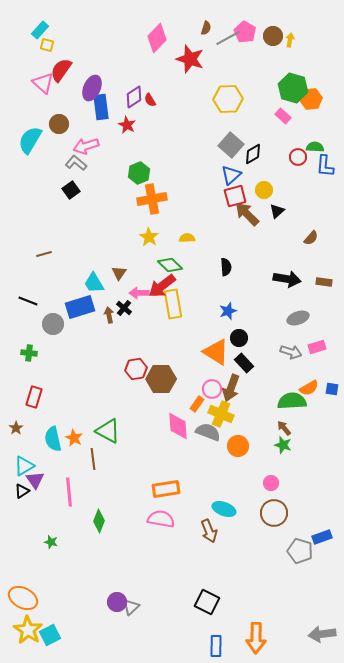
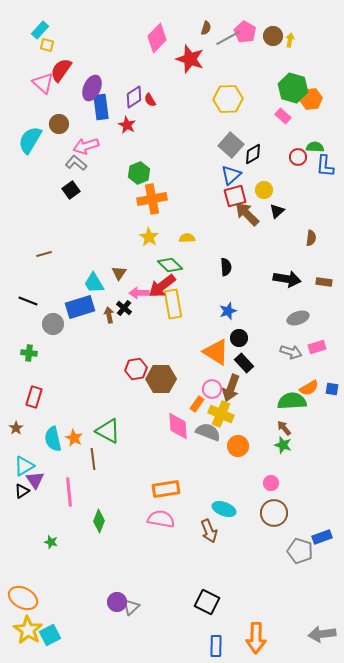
brown semicircle at (311, 238): rotated 35 degrees counterclockwise
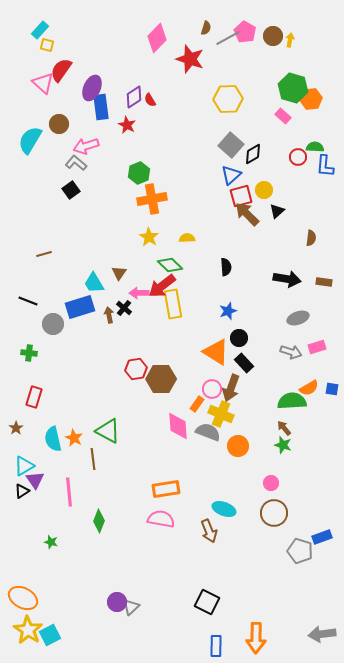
red square at (235, 196): moved 6 px right
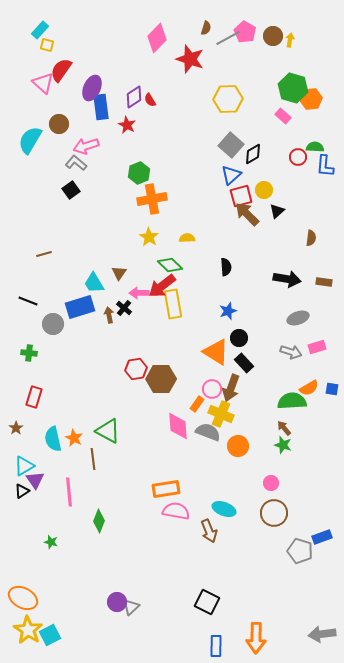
pink semicircle at (161, 519): moved 15 px right, 8 px up
